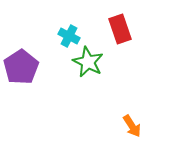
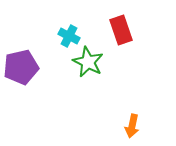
red rectangle: moved 1 px right, 1 px down
purple pentagon: rotated 20 degrees clockwise
orange arrow: rotated 45 degrees clockwise
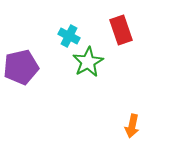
green star: rotated 16 degrees clockwise
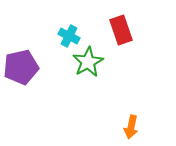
orange arrow: moved 1 px left, 1 px down
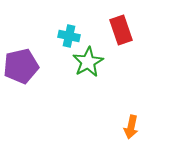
cyan cross: rotated 15 degrees counterclockwise
purple pentagon: moved 1 px up
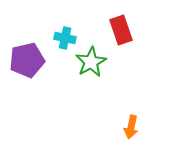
cyan cross: moved 4 px left, 2 px down
green star: moved 3 px right
purple pentagon: moved 6 px right, 6 px up
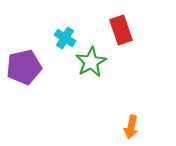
cyan cross: rotated 20 degrees clockwise
purple pentagon: moved 3 px left, 7 px down
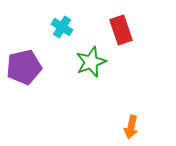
cyan cross: moved 3 px left, 11 px up
green star: rotated 8 degrees clockwise
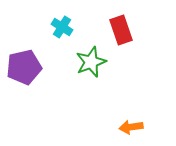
orange arrow: rotated 70 degrees clockwise
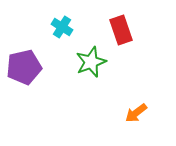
orange arrow: moved 5 px right, 14 px up; rotated 30 degrees counterclockwise
